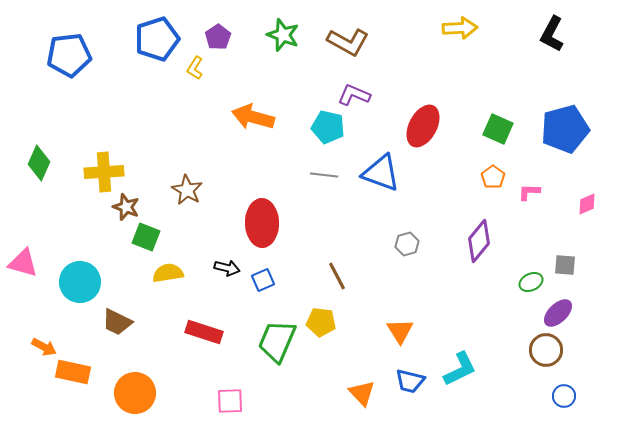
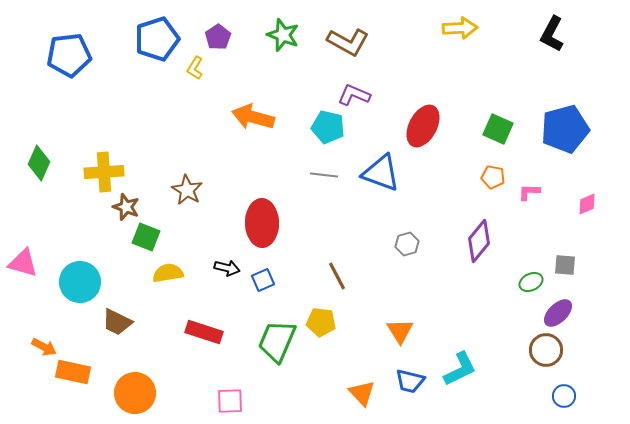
orange pentagon at (493, 177): rotated 25 degrees counterclockwise
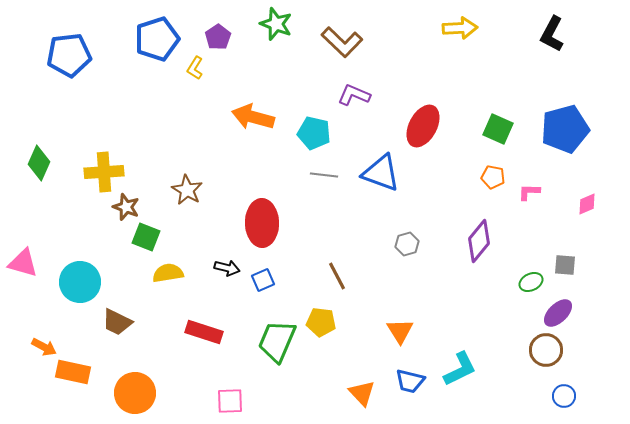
green star at (283, 35): moved 7 px left, 11 px up
brown L-shape at (348, 42): moved 6 px left; rotated 15 degrees clockwise
cyan pentagon at (328, 127): moved 14 px left, 6 px down
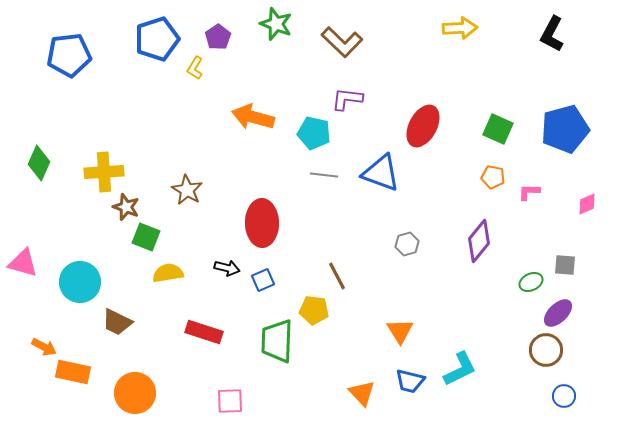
purple L-shape at (354, 95): moved 7 px left, 4 px down; rotated 16 degrees counterclockwise
yellow pentagon at (321, 322): moved 7 px left, 12 px up
green trapezoid at (277, 341): rotated 21 degrees counterclockwise
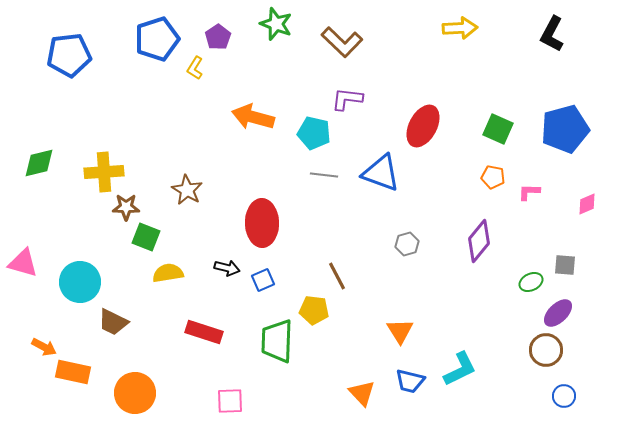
green diamond at (39, 163): rotated 52 degrees clockwise
brown star at (126, 207): rotated 20 degrees counterclockwise
brown trapezoid at (117, 322): moved 4 px left
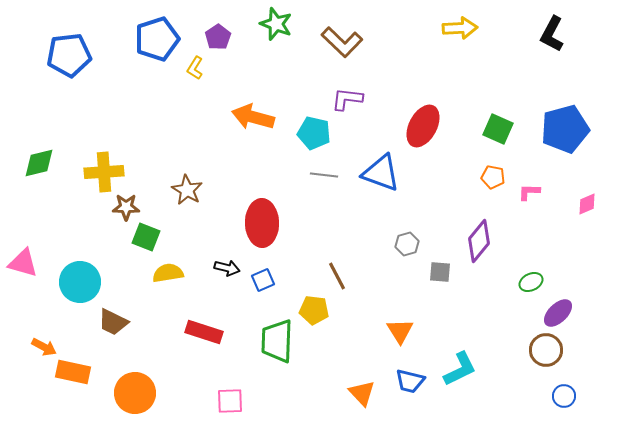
gray square at (565, 265): moved 125 px left, 7 px down
